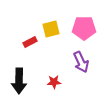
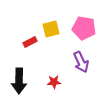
pink pentagon: rotated 10 degrees clockwise
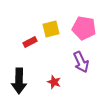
red star: rotated 24 degrees clockwise
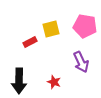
pink pentagon: moved 1 px right, 2 px up
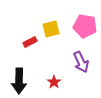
red star: rotated 16 degrees clockwise
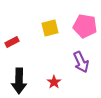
yellow square: moved 1 px left, 1 px up
red rectangle: moved 18 px left
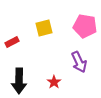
yellow square: moved 6 px left
purple arrow: moved 2 px left
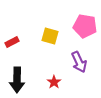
yellow square: moved 6 px right, 8 px down; rotated 30 degrees clockwise
black arrow: moved 2 px left, 1 px up
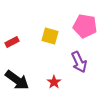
black arrow: rotated 55 degrees counterclockwise
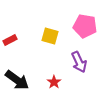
red rectangle: moved 2 px left, 2 px up
